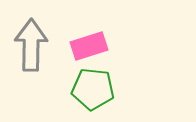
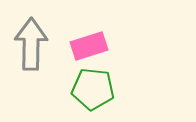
gray arrow: moved 1 px up
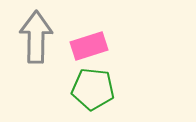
gray arrow: moved 5 px right, 7 px up
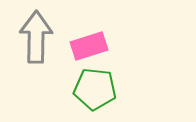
green pentagon: moved 2 px right
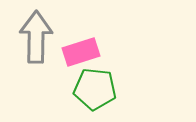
pink rectangle: moved 8 px left, 6 px down
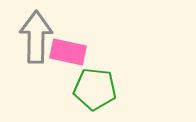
pink rectangle: moved 13 px left; rotated 30 degrees clockwise
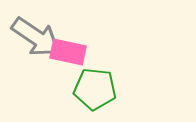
gray arrow: rotated 123 degrees clockwise
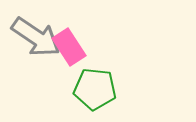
pink rectangle: moved 1 px right, 5 px up; rotated 45 degrees clockwise
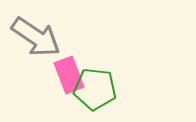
pink rectangle: moved 28 px down; rotated 12 degrees clockwise
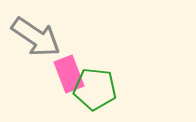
pink rectangle: moved 1 px up
